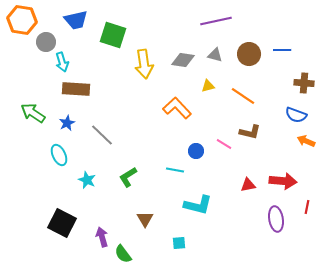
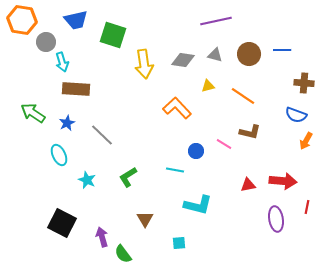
orange arrow: rotated 84 degrees counterclockwise
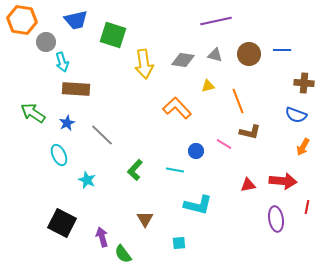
orange line: moved 5 px left, 5 px down; rotated 35 degrees clockwise
orange arrow: moved 3 px left, 6 px down
green L-shape: moved 7 px right, 7 px up; rotated 15 degrees counterclockwise
